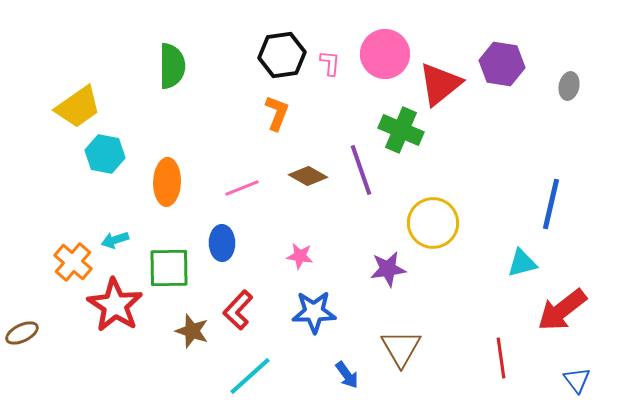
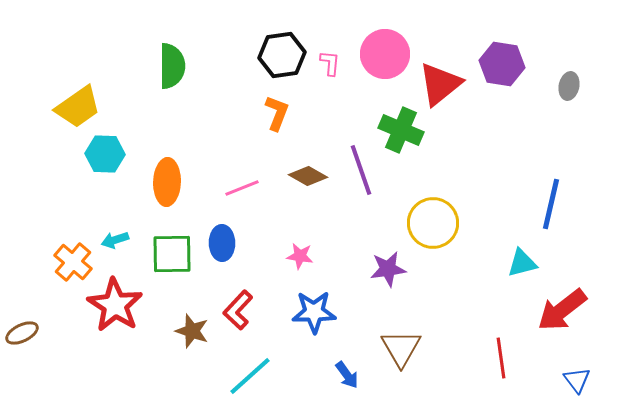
cyan hexagon: rotated 9 degrees counterclockwise
green square: moved 3 px right, 14 px up
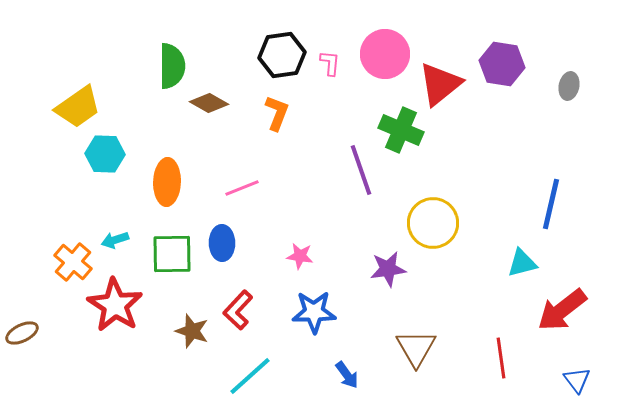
brown diamond: moved 99 px left, 73 px up
brown triangle: moved 15 px right
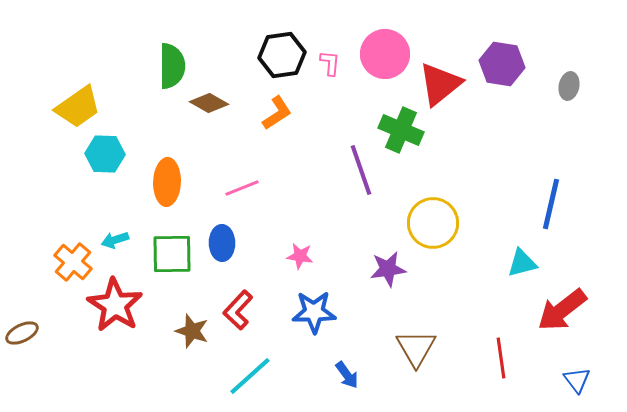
orange L-shape: rotated 36 degrees clockwise
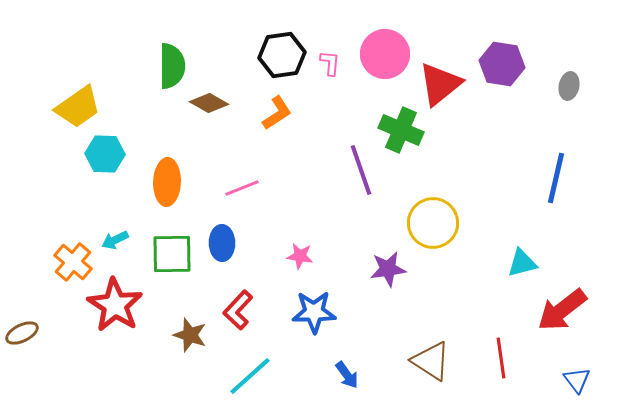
blue line: moved 5 px right, 26 px up
cyan arrow: rotated 8 degrees counterclockwise
brown star: moved 2 px left, 4 px down
brown triangle: moved 15 px right, 13 px down; rotated 27 degrees counterclockwise
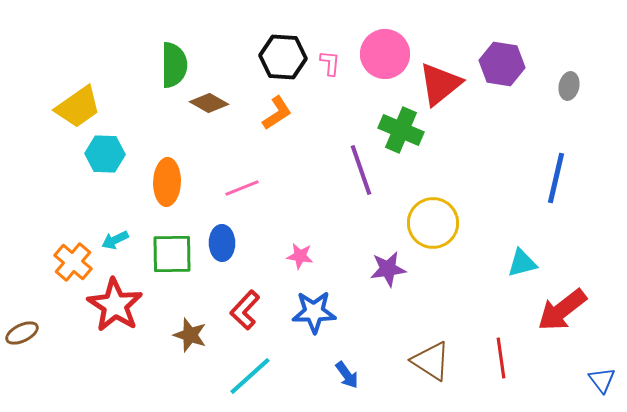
black hexagon: moved 1 px right, 2 px down; rotated 12 degrees clockwise
green semicircle: moved 2 px right, 1 px up
red L-shape: moved 7 px right
blue triangle: moved 25 px right
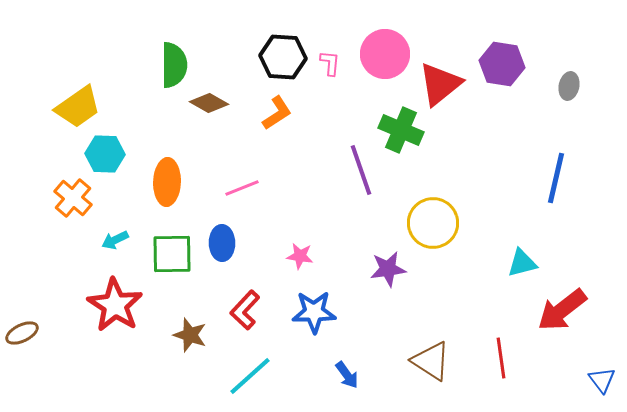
orange cross: moved 64 px up
